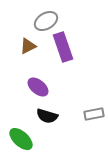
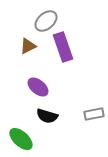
gray ellipse: rotated 10 degrees counterclockwise
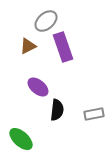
black semicircle: moved 10 px right, 6 px up; rotated 100 degrees counterclockwise
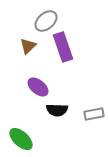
brown triangle: rotated 18 degrees counterclockwise
black semicircle: rotated 85 degrees clockwise
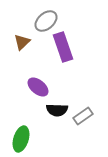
brown triangle: moved 6 px left, 4 px up
gray rectangle: moved 11 px left, 2 px down; rotated 24 degrees counterclockwise
green ellipse: rotated 65 degrees clockwise
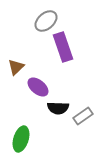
brown triangle: moved 6 px left, 25 px down
black semicircle: moved 1 px right, 2 px up
